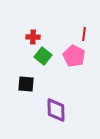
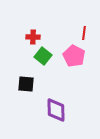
red line: moved 1 px up
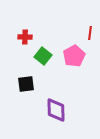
red line: moved 6 px right
red cross: moved 8 px left
pink pentagon: rotated 15 degrees clockwise
black square: rotated 12 degrees counterclockwise
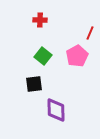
red line: rotated 16 degrees clockwise
red cross: moved 15 px right, 17 px up
pink pentagon: moved 3 px right
black square: moved 8 px right
